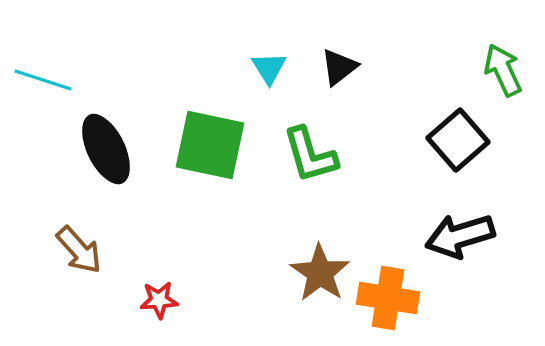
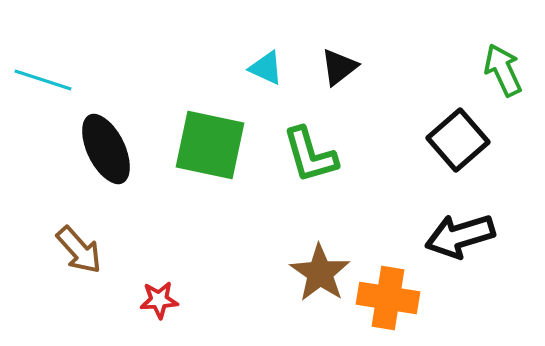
cyan triangle: moved 3 px left; rotated 33 degrees counterclockwise
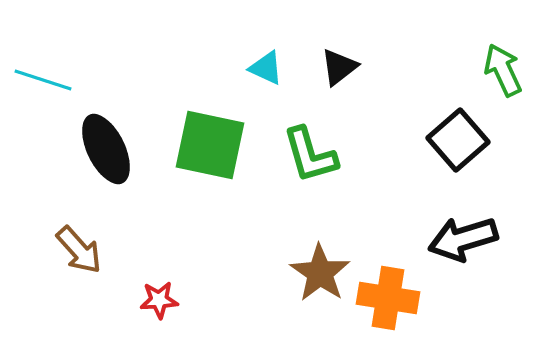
black arrow: moved 3 px right, 3 px down
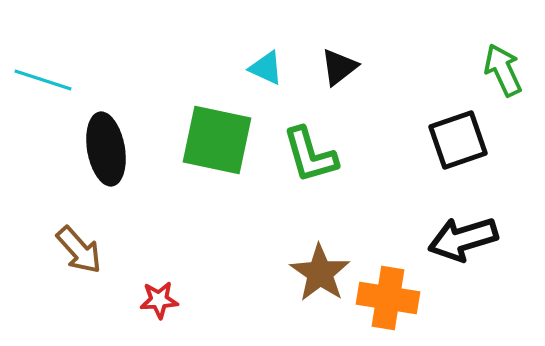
black square: rotated 22 degrees clockwise
green square: moved 7 px right, 5 px up
black ellipse: rotated 16 degrees clockwise
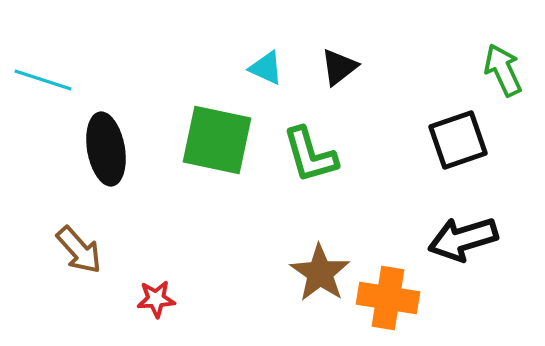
red star: moved 3 px left, 1 px up
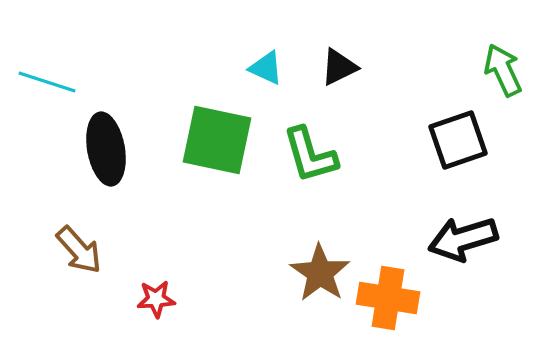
black triangle: rotated 12 degrees clockwise
cyan line: moved 4 px right, 2 px down
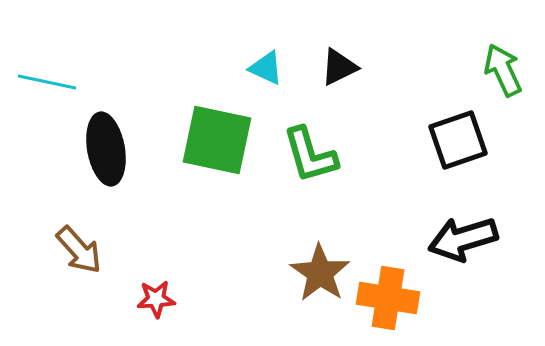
cyan line: rotated 6 degrees counterclockwise
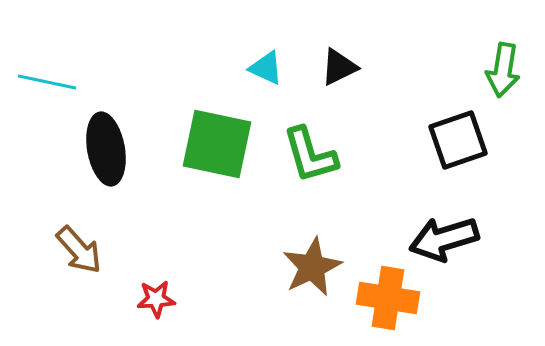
green arrow: rotated 146 degrees counterclockwise
green square: moved 4 px down
black arrow: moved 19 px left
brown star: moved 8 px left, 6 px up; rotated 12 degrees clockwise
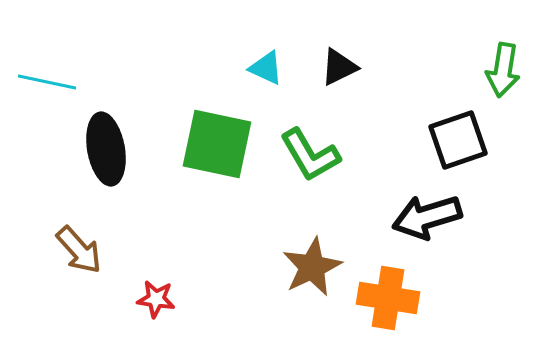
green L-shape: rotated 14 degrees counterclockwise
black arrow: moved 17 px left, 22 px up
red star: rotated 12 degrees clockwise
